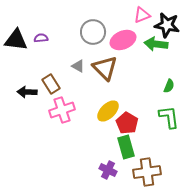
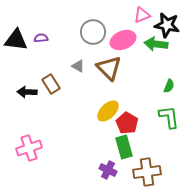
brown triangle: moved 4 px right
pink cross: moved 33 px left, 38 px down
green rectangle: moved 2 px left
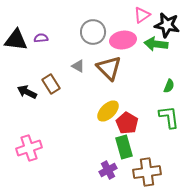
pink triangle: rotated 12 degrees counterclockwise
pink ellipse: rotated 15 degrees clockwise
black arrow: rotated 24 degrees clockwise
purple cross: rotated 36 degrees clockwise
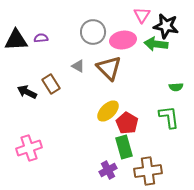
pink triangle: rotated 24 degrees counterclockwise
black star: moved 1 px left, 1 px down
black triangle: rotated 10 degrees counterclockwise
green semicircle: moved 7 px right, 1 px down; rotated 64 degrees clockwise
brown cross: moved 1 px right, 1 px up
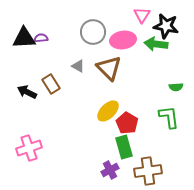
black triangle: moved 8 px right, 2 px up
purple cross: moved 2 px right
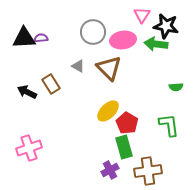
green L-shape: moved 8 px down
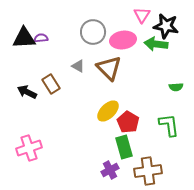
red pentagon: moved 1 px right, 1 px up
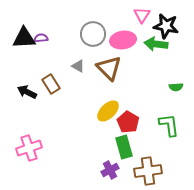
gray circle: moved 2 px down
